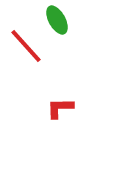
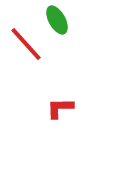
red line: moved 2 px up
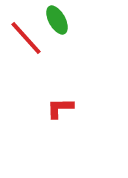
red line: moved 6 px up
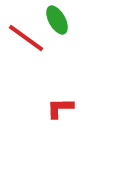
red line: rotated 12 degrees counterclockwise
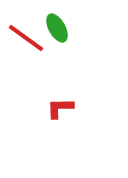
green ellipse: moved 8 px down
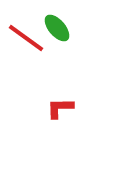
green ellipse: rotated 12 degrees counterclockwise
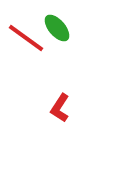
red L-shape: rotated 56 degrees counterclockwise
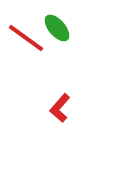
red L-shape: rotated 8 degrees clockwise
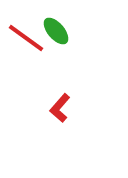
green ellipse: moved 1 px left, 3 px down
